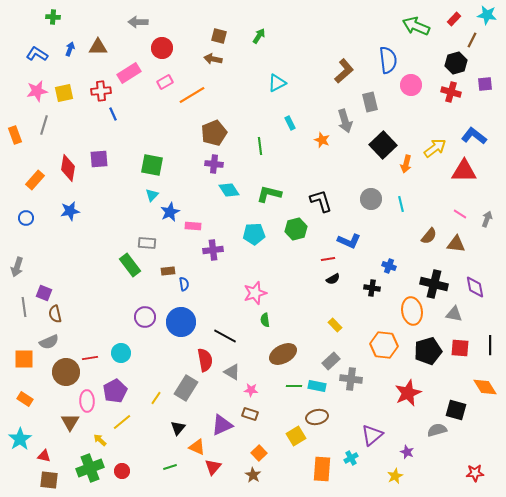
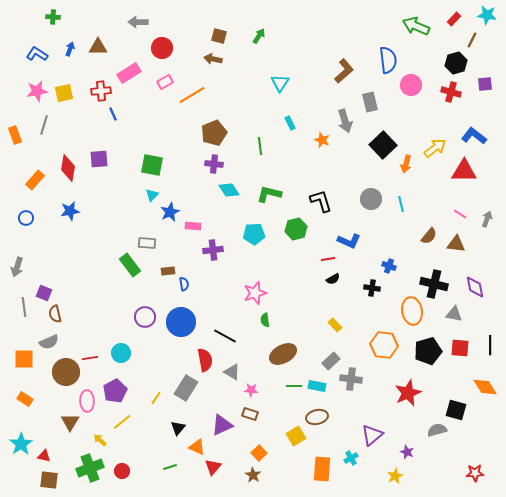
cyan triangle at (277, 83): moved 3 px right; rotated 30 degrees counterclockwise
cyan star at (20, 439): moved 1 px right, 5 px down
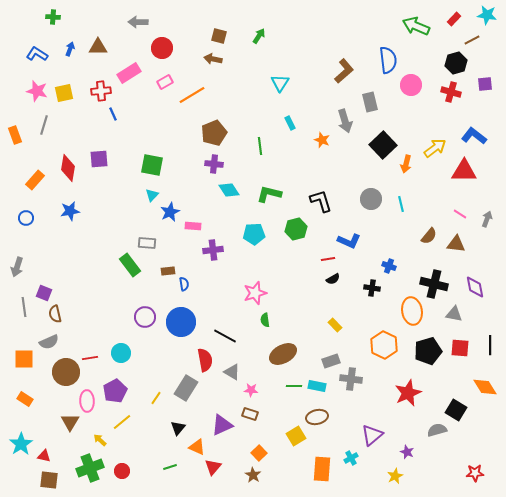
brown line at (472, 40): rotated 35 degrees clockwise
pink star at (37, 91): rotated 25 degrees clockwise
orange hexagon at (384, 345): rotated 20 degrees clockwise
gray rectangle at (331, 361): rotated 24 degrees clockwise
black square at (456, 410): rotated 15 degrees clockwise
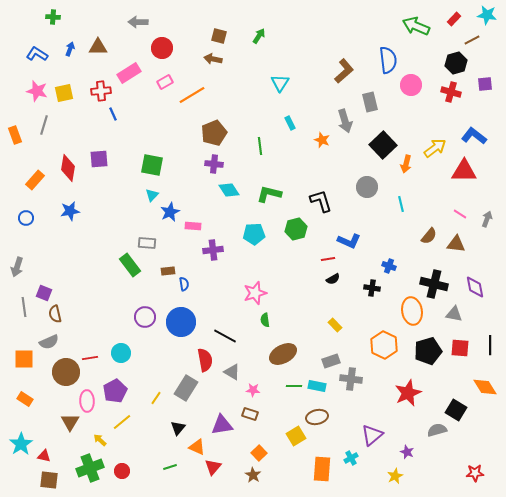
gray circle at (371, 199): moved 4 px left, 12 px up
pink star at (251, 390): moved 2 px right
purple triangle at (222, 425): rotated 15 degrees clockwise
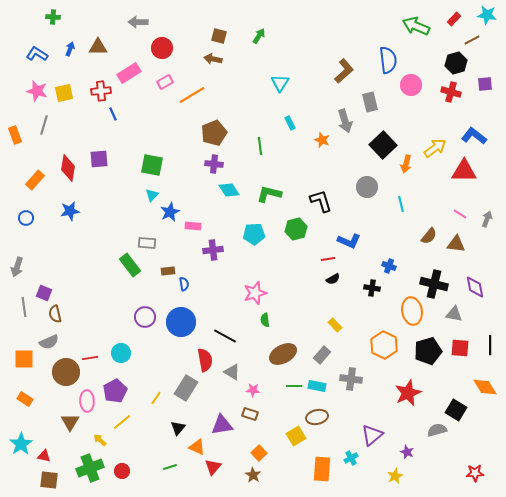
gray rectangle at (331, 361): moved 9 px left, 6 px up; rotated 30 degrees counterclockwise
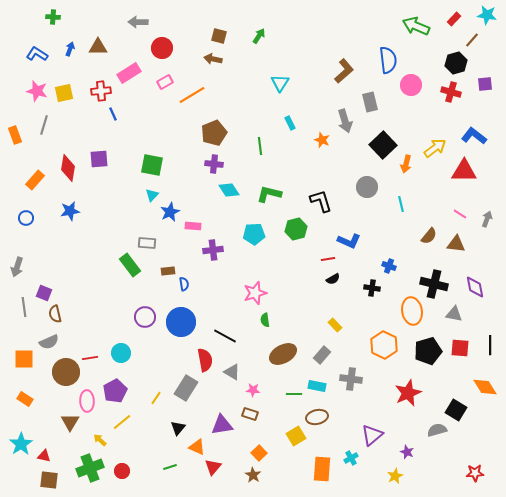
brown line at (472, 40): rotated 21 degrees counterclockwise
green line at (294, 386): moved 8 px down
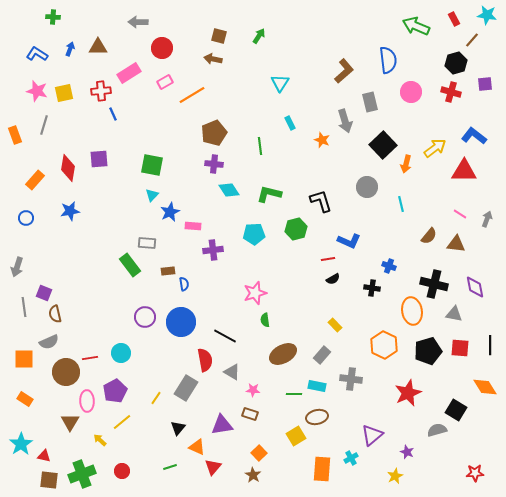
red rectangle at (454, 19): rotated 72 degrees counterclockwise
pink circle at (411, 85): moved 7 px down
green cross at (90, 468): moved 8 px left, 6 px down
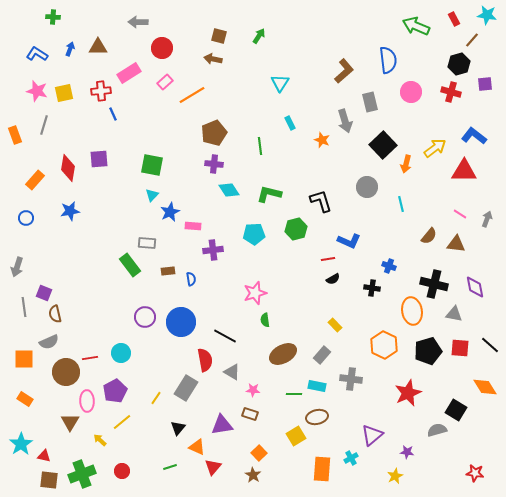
black hexagon at (456, 63): moved 3 px right, 1 px down
pink rectangle at (165, 82): rotated 14 degrees counterclockwise
blue semicircle at (184, 284): moved 7 px right, 5 px up
black line at (490, 345): rotated 48 degrees counterclockwise
purple star at (407, 452): rotated 16 degrees counterclockwise
red star at (475, 473): rotated 12 degrees clockwise
